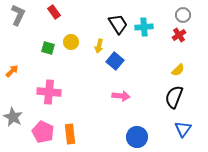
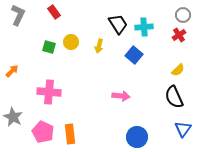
green square: moved 1 px right, 1 px up
blue square: moved 19 px right, 6 px up
black semicircle: rotated 45 degrees counterclockwise
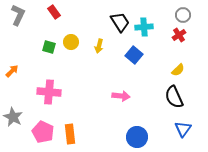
black trapezoid: moved 2 px right, 2 px up
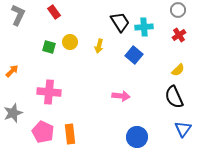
gray circle: moved 5 px left, 5 px up
yellow circle: moved 1 px left
gray star: moved 4 px up; rotated 24 degrees clockwise
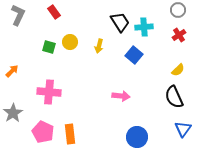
gray star: rotated 12 degrees counterclockwise
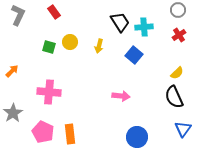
yellow semicircle: moved 1 px left, 3 px down
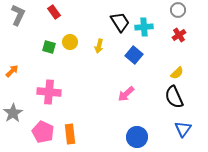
pink arrow: moved 5 px right, 2 px up; rotated 132 degrees clockwise
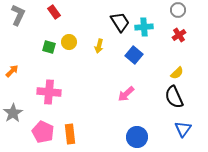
yellow circle: moved 1 px left
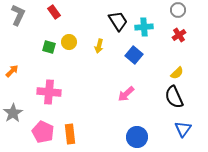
black trapezoid: moved 2 px left, 1 px up
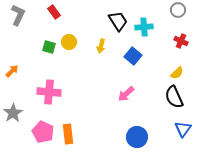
red cross: moved 2 px right, 6 px down; rotated 32 degrees counterclockwise
yellow arrow: moved 2 px right
blue square: moved 1 px left, 1 px down
orange rectangle: moved 2 px left
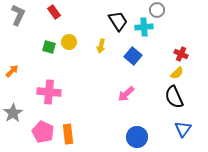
gray circle: moved 21 px left
red cross: moved 13 px down
